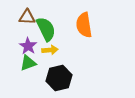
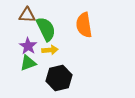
brown triangle: moved 2 px up
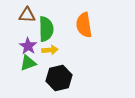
green semicircle: rotated 25 degrees clockwise
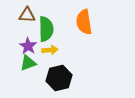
orange semicircle: moved 3 px up
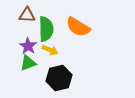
orange semicircle: moved 6 px left, 5 px down; rotated 50 degrees counterclockwise
yellow arrow: rotated 28 degrees clockwise
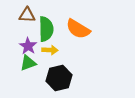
orange semicircle: moved 2 px down
yellow arrow: rotated 21 degrees counterclockwise
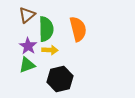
brown triangle: rotated 42 degrees counterclockwise
orange semicircle: rotated 135 degrees counterclockwise
green triangle: moved 1 px left, 2 px down
black hexagon: moved 1 px right, 1 px down
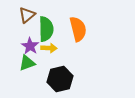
purple star: moved 2 px right
yellow arrow: moved 1 px left, 2 px up
green triangle: moved 2 px up
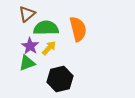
brown triangle: moved 1 px up
green semicircle: moved 1 px up; rotated 90 degrees counterclockwise
yellow arrow: rotated 49 degrees counterclockwise
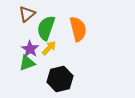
green semicircle: rotated 70 degrees counterclockwise
purple star: moved 3 px down
